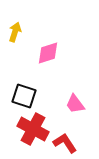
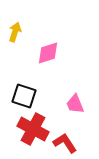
pink trapezoid: rotated 15 degrees clockwise
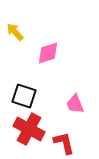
yellow arrow: rotated 60 degrees counterclockwise
red cross: moved 4 px left
red L-shape: moved 1 px left; rotated 20 degrees clockwise
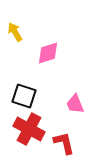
yellow arrow: rotated 12 degrees clockwise
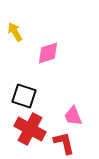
pink trapezoid: moved 2 px left, 12 px down
red cross: moved 1 px right
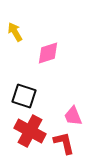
red cross: moved 2 px down
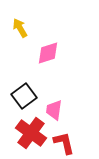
yellow arrow: moved 5 px right, 4 px up
black square: rotated 35 degrees clockwise
pink trapezoid: moved 19 px left, 6 px up; rotated 30 degrees clockwise
red cross: moved 1 px right, 2 px down; rotated 8 degrees clockwise
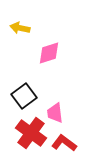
yellow arrow: rotated 48 degrees counterclockwise
pink diamond: moved 1 px right
pink trapezoid: moved 1 px right, 3 px down; rotated 15 degrees counterclockwise
red L-shape: rotated 40 degrees counterclockwise
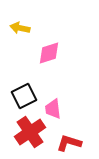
black square: rotated 10 degrees clockwise
pink trapezoid: moved 2 px left, 4 px up
red cross: moved 1 px left, 1 px up; rotated 20 degrees clockwise
red L-shape: moved 5 px right; rotated 20 degrees counterclockwise
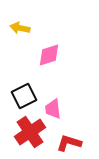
pink diamond: moved 2 px down
